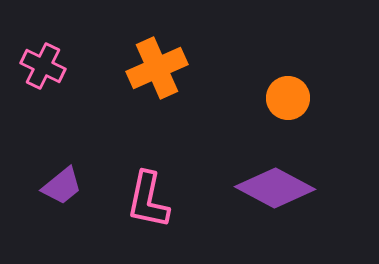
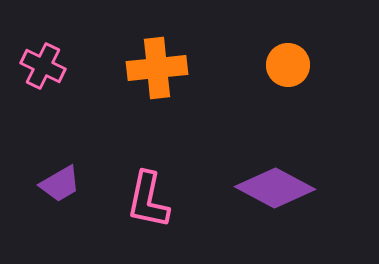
orange cross: rotated 18 degrees clockwise
orange circle: moved 33 px up
purple trapezoid: moved 2 px left, 2 px up; rotated 9 degrees clockwise
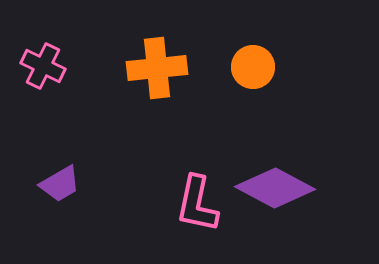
orange circle: moved 35 px left, 2 px down
pink L-shape: moved 49 px right, 4 px down
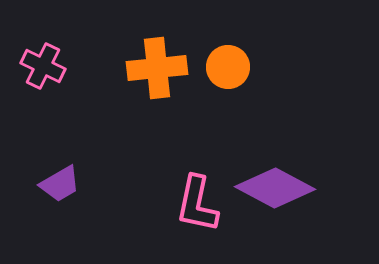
orange circle: moved 25 px left
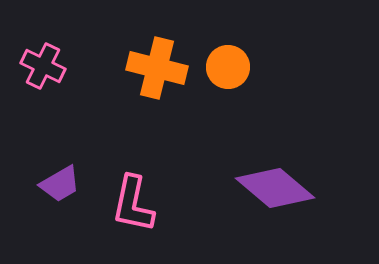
orange cross: rotated 20 degrees clockwise
purple diamond: rotated 12 degrees clockwise
pink L-shape: moved 64 px left
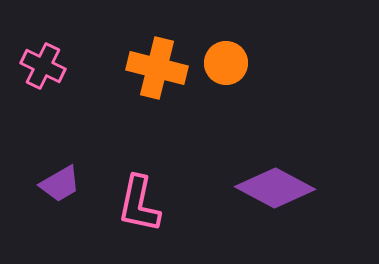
orange circle: moved 2 px left, 4 px up
purple diamond: rotated 12 degrees counterclockwise
pink L-shape: moved 6 px right
